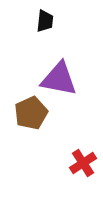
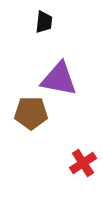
black trapezoid: moved 1 px left, 1 px down
brown pentagon: rotated 24 degrees clockwise
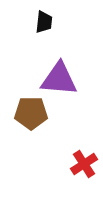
purple triangle: rotated 6 degrees counterclockwise
red cross: moved 1 px right, 1 px down
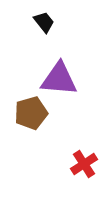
black trapezoid: rotated 45 degrees counterclockwise
brown pentagon: rotated 16 degrees counterclockwise
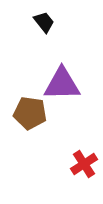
purple triangle: moved 3 px right, 5 px down; rotated 6 degrees counterclockwise
brown pentagon: moved 1 px left; rotated 24 degrees clockwise
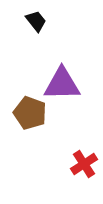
black trapezoid: moved 8 px left, 1 px up
brown pentagon: rotated 12 degrees clockwise
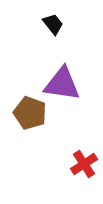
black trapezoid: moved 17 px right, 3 px down
purple triangle: rotated 9 degrees clockwise
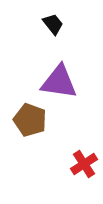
purple triangle: moved 3 px left, 2 px up
brown pentagon: moved 7 px down
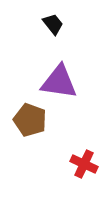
red cross: rotated 32 degrees counterclockwise
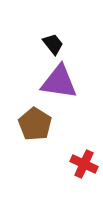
black trapezoid: moved 20 px down
brown pentagon: moved 5 px right, 4 px down; rotated 12 degrees clockwise
